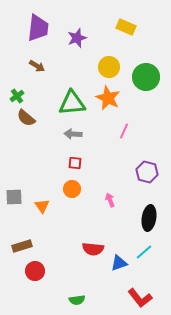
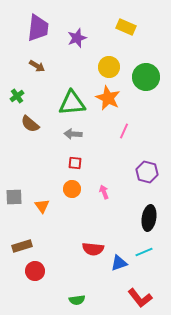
brown semicircle: moved 4 px right, 6 px down
pink arrow: moved 6 px left, 8 px up
cyan line: rotated 18 degrees clockwise
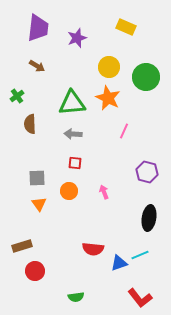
brown semicircle: rotated 48 degrees clockwise
orange circle: moved 3 px left, 2 px down
gray square: moved 23 px right, 19 px up
orange triangle: moved 3 px left, 2 px up
cyan line: moved 4 px left, 3 px down
green semicircle: moved 1 px left, 3 px up
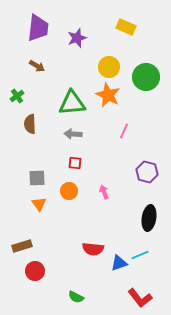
orange star: moved 3 px up
green semicircle: rotated 35 degrees clockwise
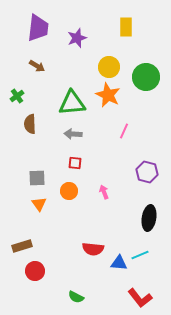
yellow rectangle: rotated 66 degrees clockwise
blue triangle: rotated 24 degrees clockwise
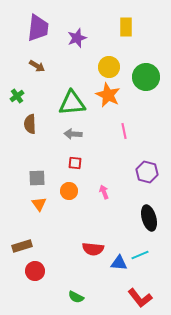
pink line: rotated 35 degrees counterclockwise
black ellipse: rotated 25 degrees counterclockwise
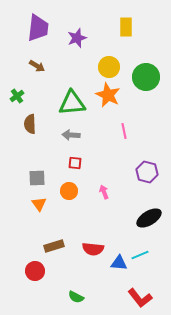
gray arrow: moved 2 px left, 1 px down
black ellipse: rotated 75 degrees clockwise
brown rectangle: moved 32 px right
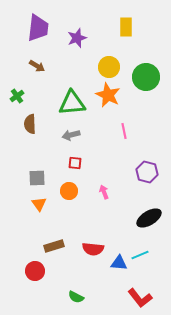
gray arrow: rotated 18 degrees counterclockwise
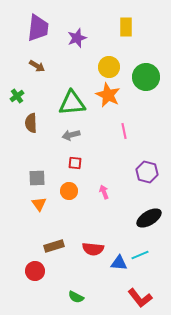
brown semicircle: moved 1 px right, 1 px up
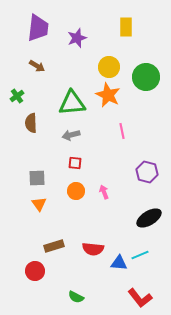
pink line: moved 2 px left
orange circle: moved 7 px right
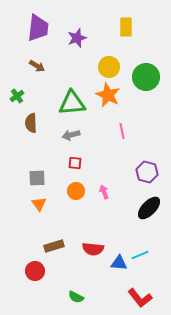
black ellipse: moved 10 px up; rotated 15 degrees counterclockwise
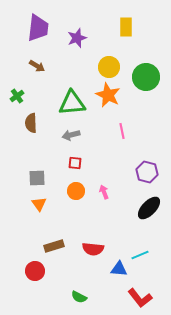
blue triangle: moved 6 px down
green semicircle: moved 3 px right
